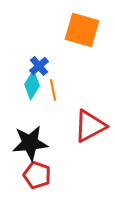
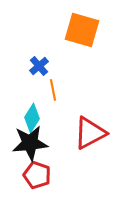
cyan diamond: moved 33 px down
red triangle: moved 7 px down
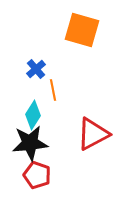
blue cross: moved 3 px left, 3 px down
cyan diamond: moved 1 px right, 3 px up
red triangle: moved 3 px right, 1 px down
